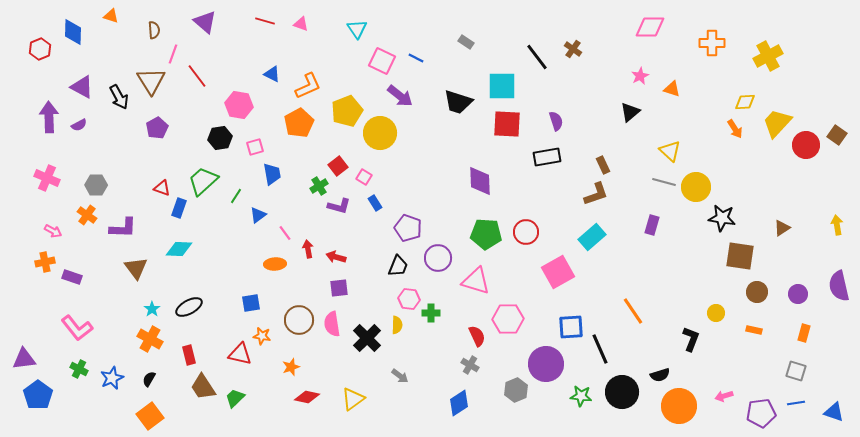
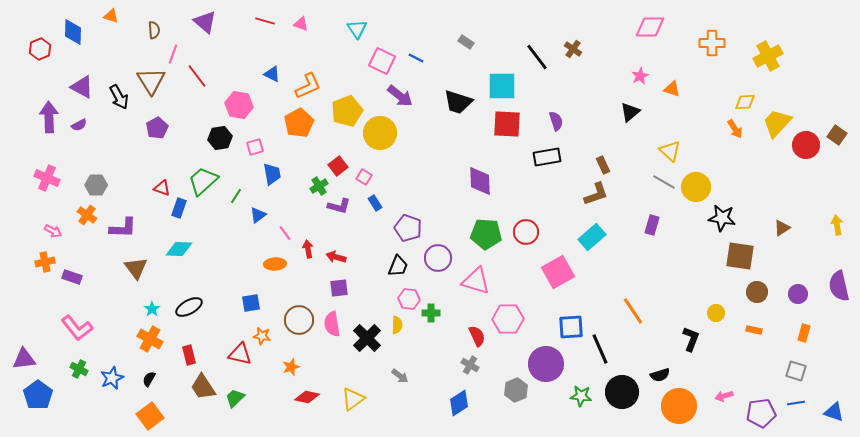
gray line at (664, 182): rotated 15 degrees clockwise
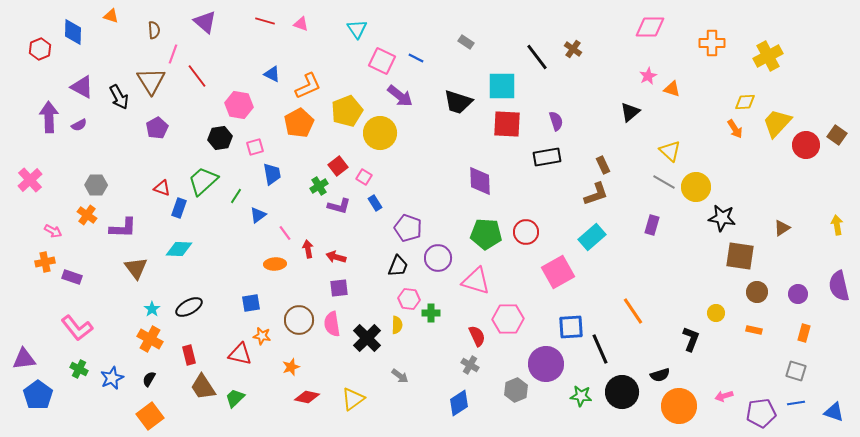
pink star at (640, 76): moved 8 px right
pink cross at (47, 178): moved 17 px left, 2 px down; rotated 25 degrees clockwise
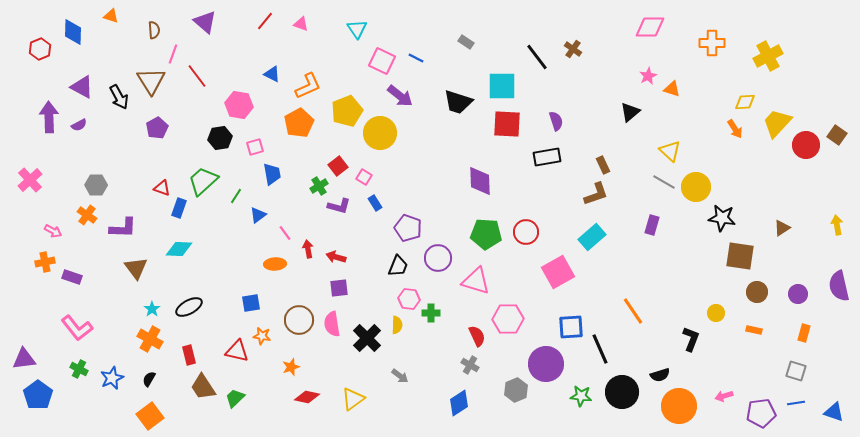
red line at (265, 21): rotated 66 degrees counterclockwise
red triangle at (240, 354): moved 3 px left, 3 px up
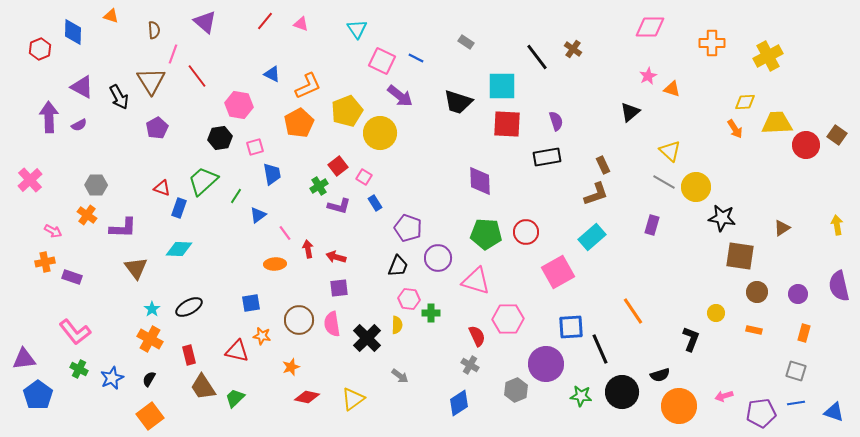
yellow trapezoid at (777, 123): rotated 44 degrees clockwise
pink L-shape at (77, 328): moved 2 px left, 4 px down
